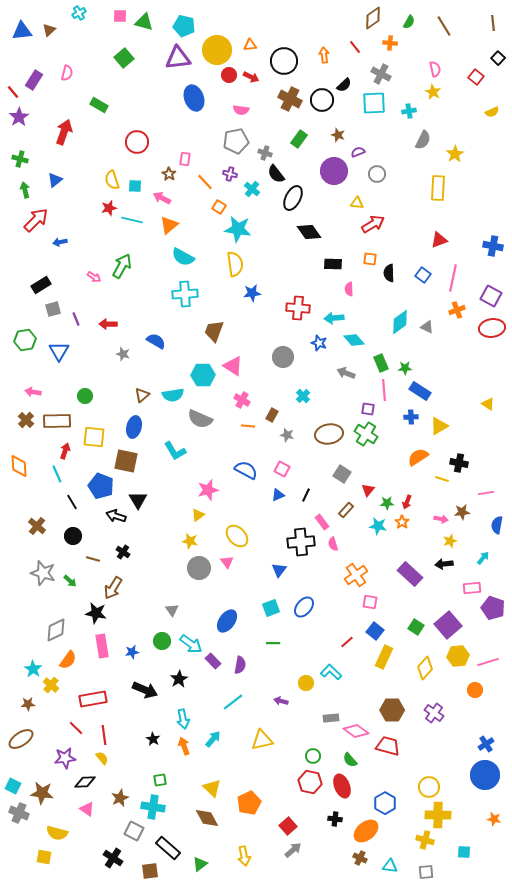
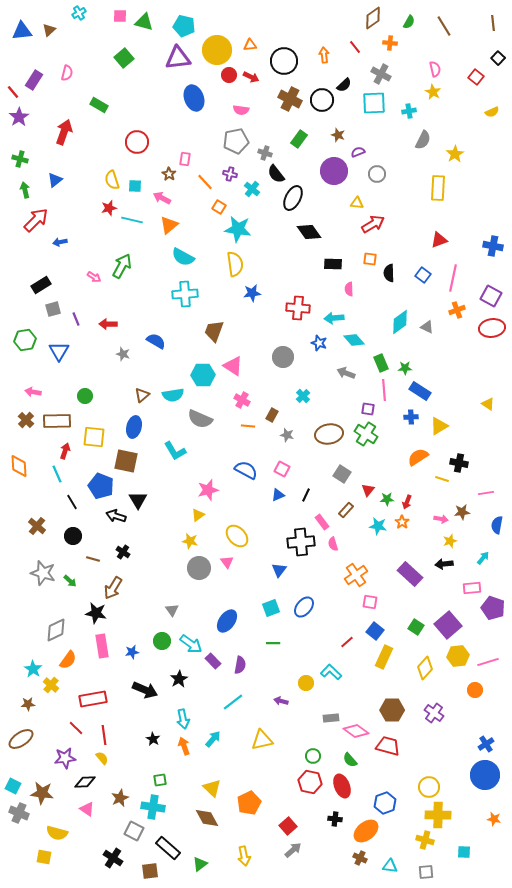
green star at (387, 503): moved 4 px up
blue hexagon at (385, 803): rotated 10 degrees clockwise
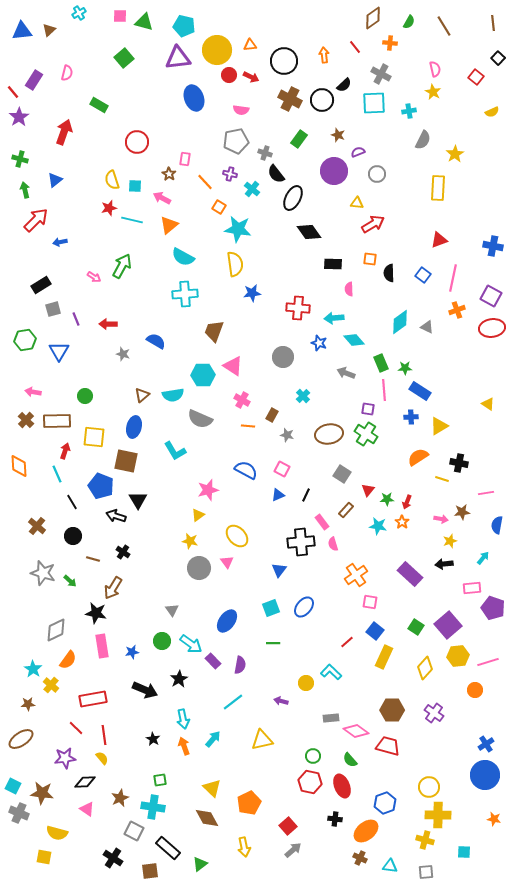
yellow arrow at (244, 856): moved 9 px up
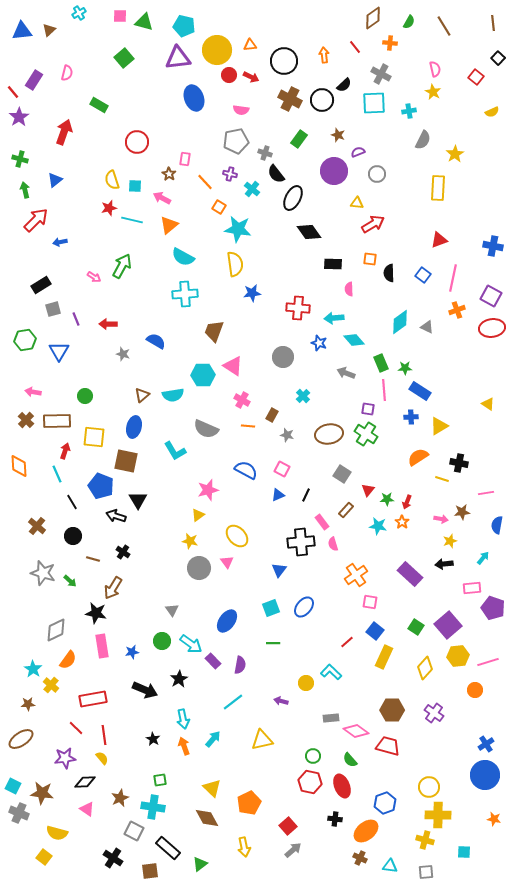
gray semicircle at (200, 419): moved 6 px right, 10 px down
yellow square at (44, 857): rotated 28 degrees clockwise
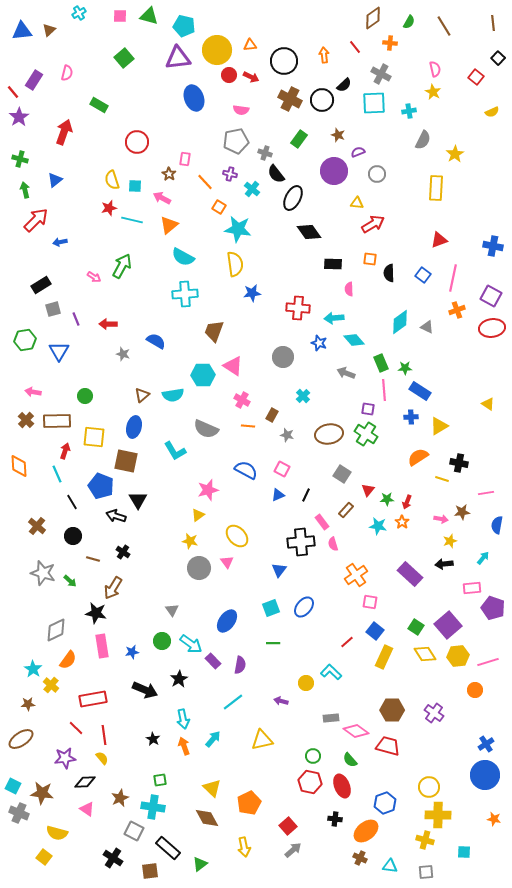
green triangle at (144, 22): moved 5 px right, 6 px up
yellow rectangle at (438, 188): moved 2 px left
yellow diamond at (425, 668): moved 14 px up; rotated 75 degrees counterclockwise
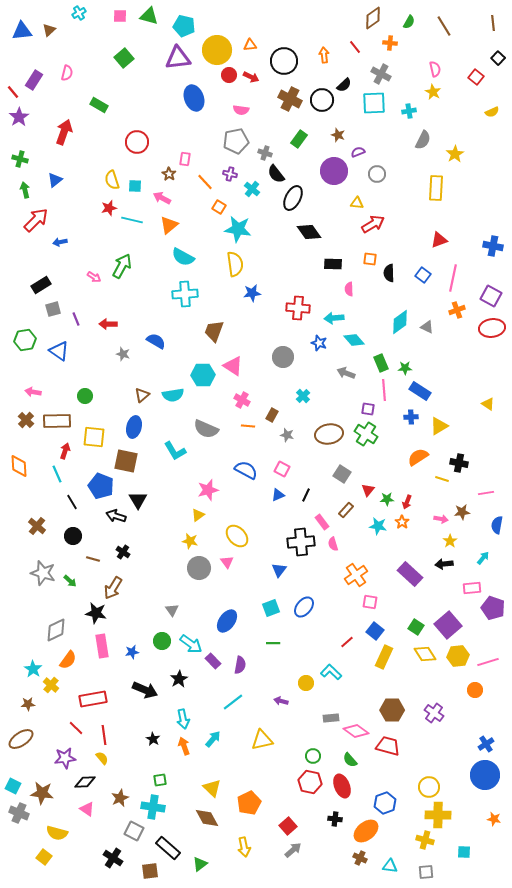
blue triangle at (59, 351): rotated 25 degrees counterclockwise
yellow star at (450, 541): rotated 16 degrees counterclockwise
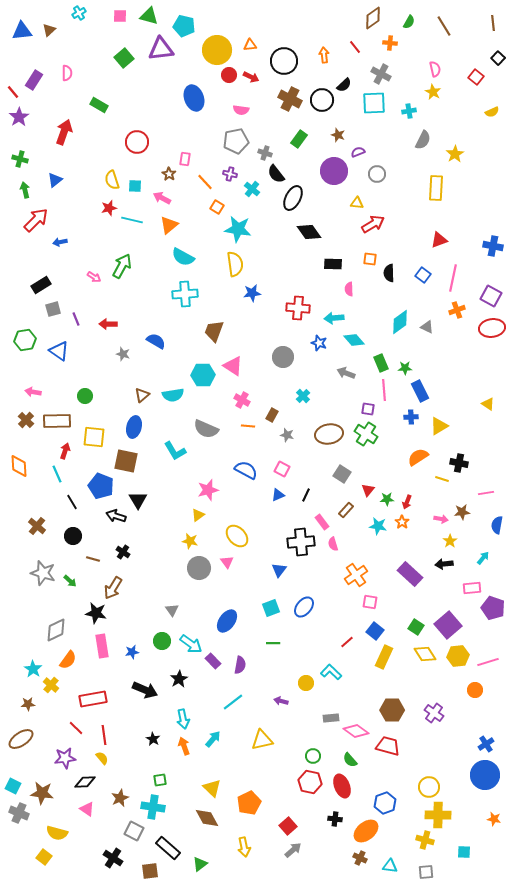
purple triangle at (178, 58): moved 17 px left, 9 px up
pink semicircle at (67, 73): rotated 14 degrees counterclockwise
orange square at (219, 207): moved 2 px left
blue rectangle at (420, 391): rotated 30 degrees clockwise
